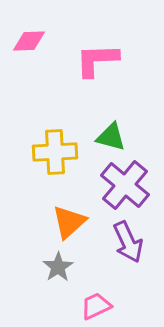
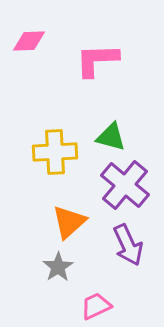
purple arrow: moved 3 px down
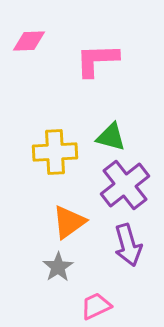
purple cross: rotated 12 degrees clockwise
orange triangle: rotated 6 degrees clockwise
purple arrow: rotated 9 degrees clockwise
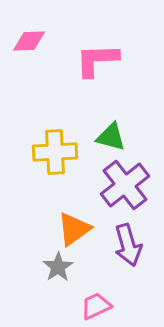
orange triangle: moved 5 px right, 7 px down
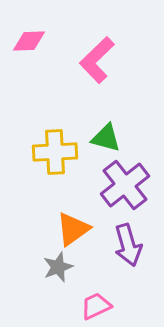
pink L-shape: rotated 42 degrees counterclockwise
green triangle: moved 5 px left, 1 px down
orange triangle: moved 1 px left
gray star: rotated 12 degrees clockwise
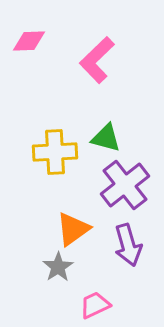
gray star: rotated 12 degrees counterclockwise
pink trapezoid: moved 1 px left, 1 px up
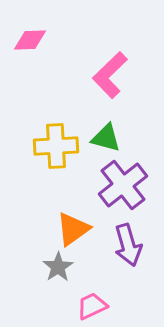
pink diamond: moved 1 px right, 1 px up
pink L-shape: moved 13 px right, 15 px down
yellow cross: moved 1 px right, 6 px up
purple cross: moved 2 px left
pink trapezoid: moved 3 px left, 1 px down
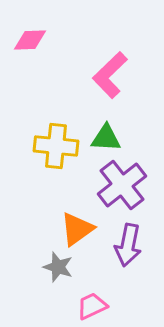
green triangle: rotated 12 degrees counterclockwise
yellow cross: rotated 9 degrees clockwise
purple cross: moved 1 px left
orange triangle: moved 4 px right
purple arrow: rotated 27 degrees clockwise
gray star: rotated 20 degrees counterclockwise
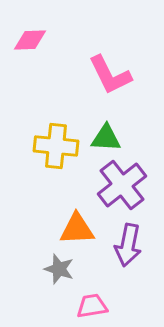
pink L-shape: rotated 72 degrees counterclockwise
orange triangle: rotated 33 degrees clockwise
gray star: moved 1 px right, 2 px down
pink trapezoid: rotated 16 degrees clockwise
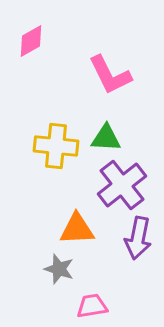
pink diamond: moved 1 px right, 1 px down; rotated 28 degrees counterclockwise
purple arrow: moved 10 px right, 7 px up
